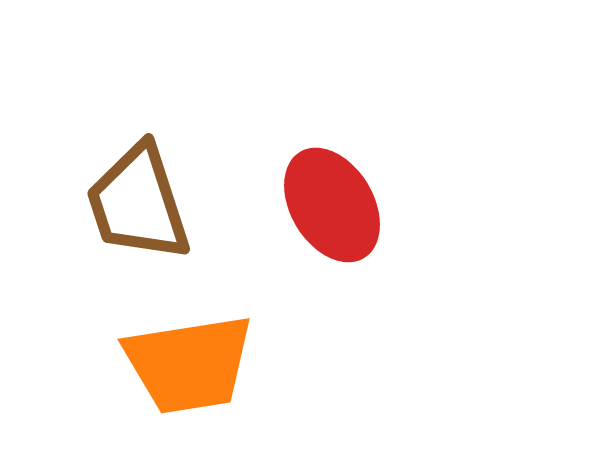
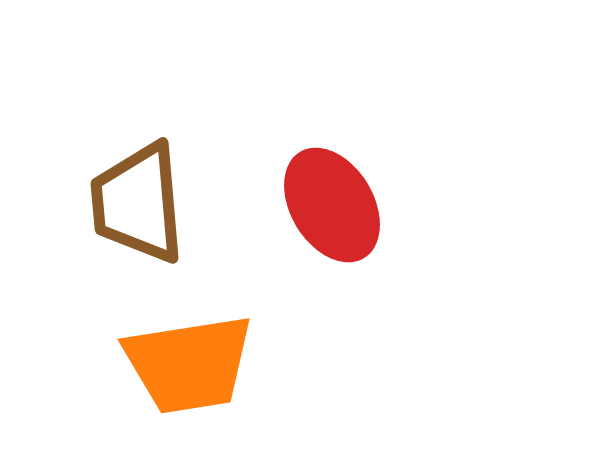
brown trapezoid: rotated 13 degrees clockwise
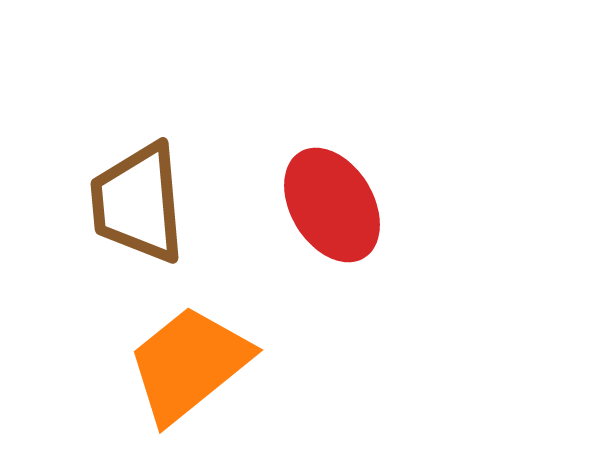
orange trapezoid: rotated 150 degrees clockwise
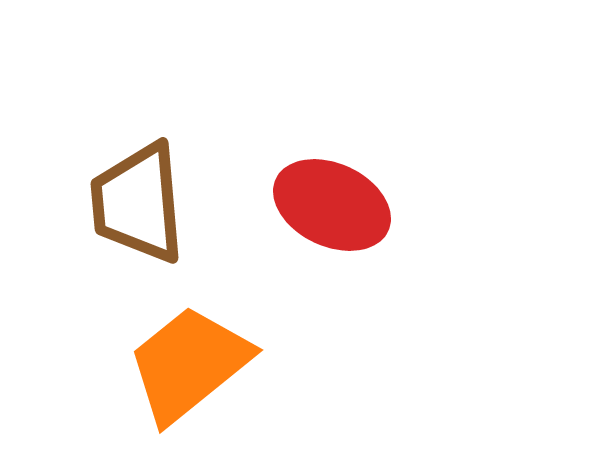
red ellipse: rotated 34 degrees counterclockwise
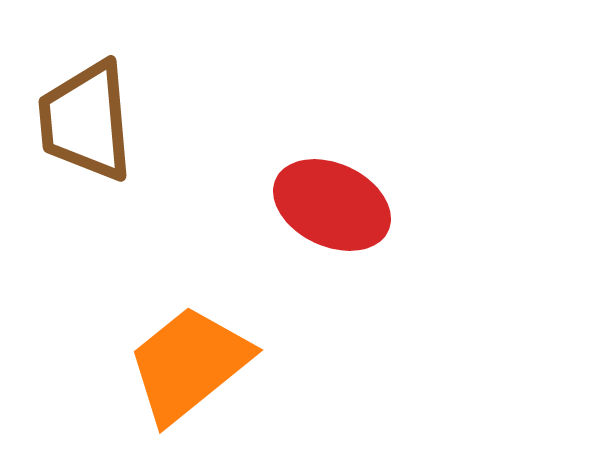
brown trapezoid: moved 52 px left, 82 px up
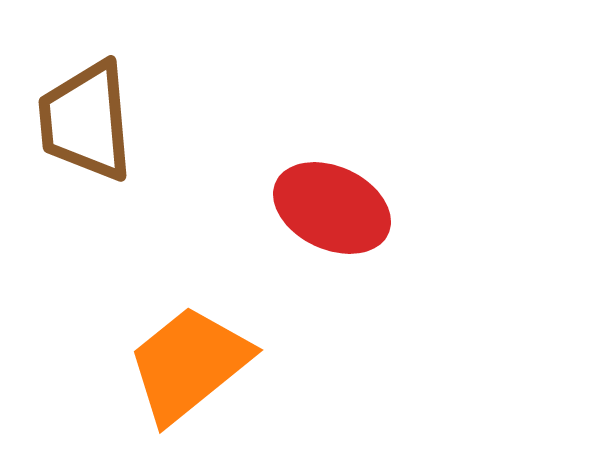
red ellipse: moved 3 px down
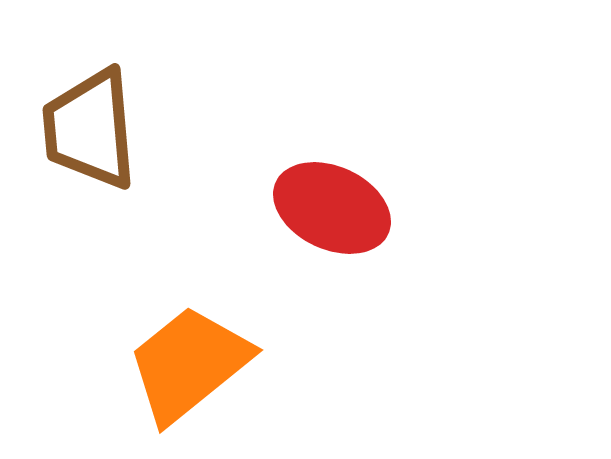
brown trapezoid: moved 4 px right, 8 px down
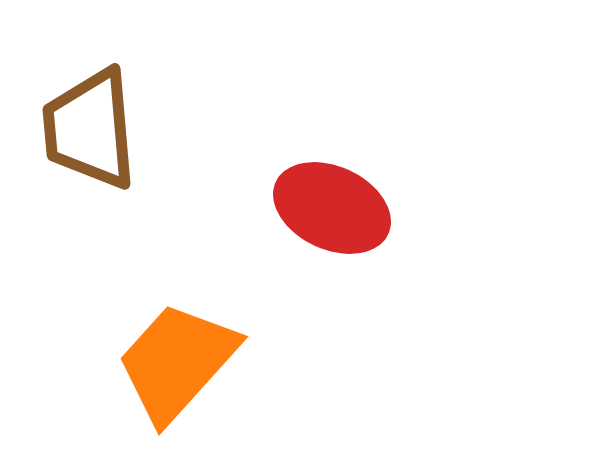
orange trapezoid: moved 12 px left, 2 px up; rotated 9 degrees counterclockwise
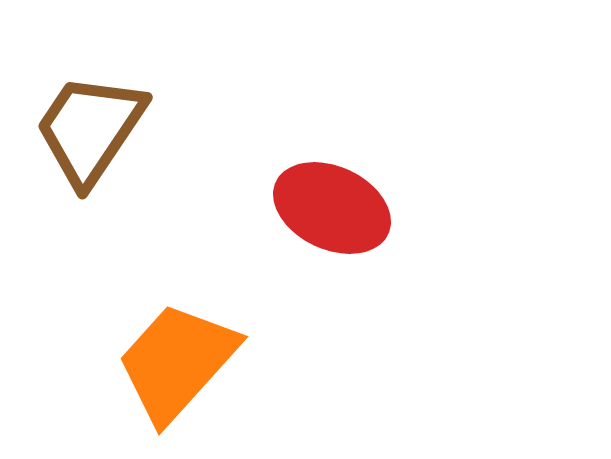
brown trapezoid: rotated 39 degrees clockwise
